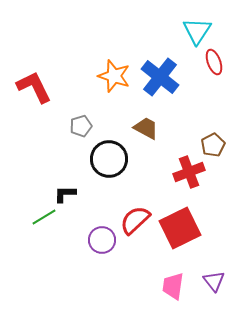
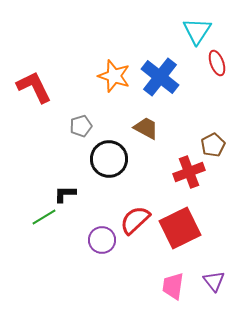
red ellipse: moved 3 px right, 1 px down
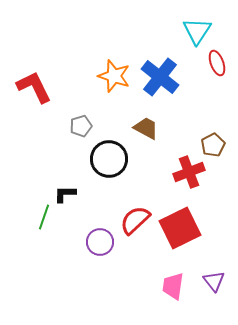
green line: rotated 40 degrees counterclockwise
purple circle: moved 2 px left, 2 px down
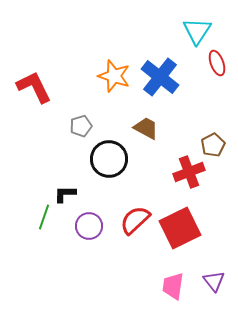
purple circle: moved 11 px left, 16 px up
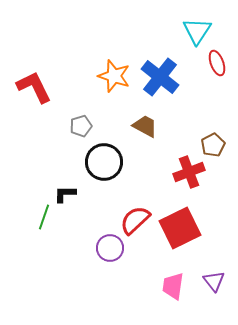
brown trapezoid: moved 1 px left, 2 px up
black circle: moved 5 px left, 3 px down
purple circle: moved 21 px right, 22 px down
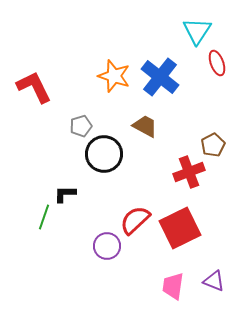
black circle: moved 8 px up
purple circle: moved 3 px left, 2 px up
purple triangle: rotated 30 degrees counterclockwise
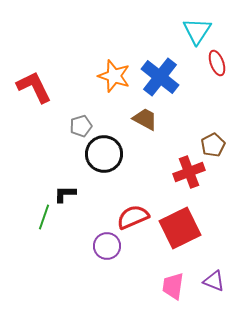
brown trapezoid: moved 7 px up
red semicircle: moved 2 px left, 3 px up; rotated 20 degrees clockwise
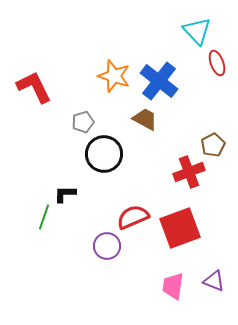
cyan triangle: rotated 16 degrees counterclockwise
blue cross: moved 1 px left, 4 px down
gray pentagon: moved 2 px right, 4 px up
red square: rotated 6 degrees clockwise
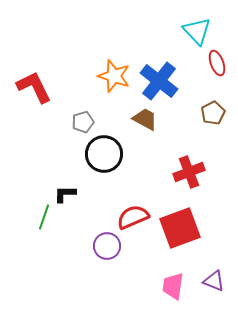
brown pentagon: moved 32 px up
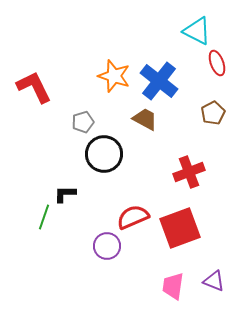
cyan triangle: rotated 20 degrees counterclockwise
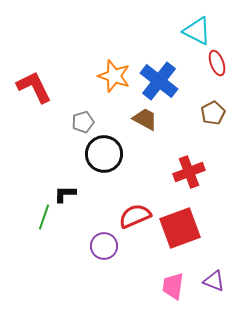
red semicircle: moved 2 px right, 1 px up
purple circle: moved 3 px left
